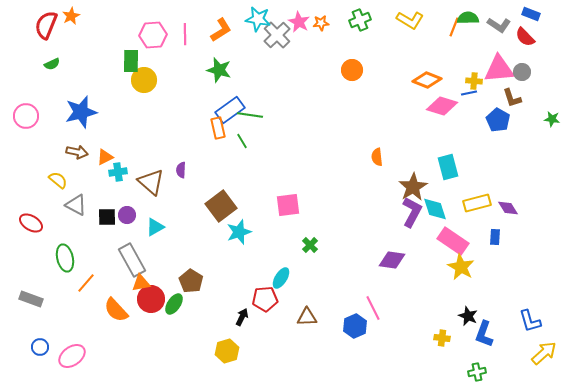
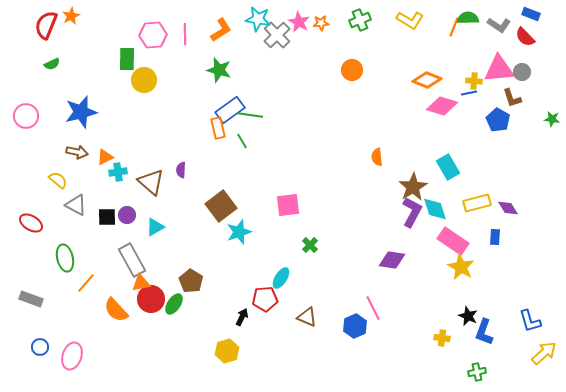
green rectangle at (131, 61): moved 4 px left, 2 px up
cyan rectangle at (448, 167): rotated 15 degrees counterclockwise
brown triangle at (307, 317): rotated 25 degrees clockwise
blue L-shape at (484, 334): moved 2 px up
pink ellipse at (72, 356): rotated 36 degrees counterclockwise
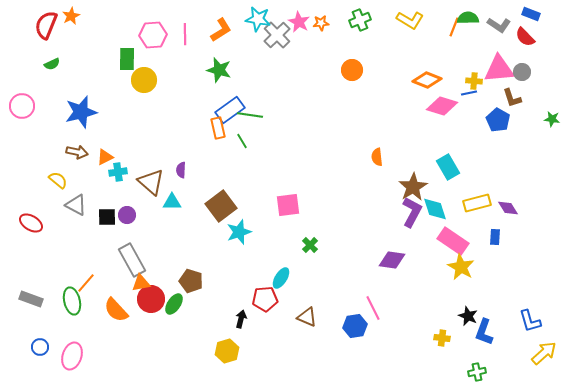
pink circle at (26, 116): moved 4 px left, 10 px up
cyan triangle at (155, 227): moved 17 px right, 25 px up; rotated 30 degrees clockwise
green ellipse at (65, 258): moved 7 px right, 43 px down
brown pentagon at (191, 281): rotated 15 degrees counterclockwise
black arrow at (242, 317): moved 1 px left, 2 px down; rotated 12 degrees counterclockwise
blue hexagon at (355, 326): rotated 15 degrees clockwise
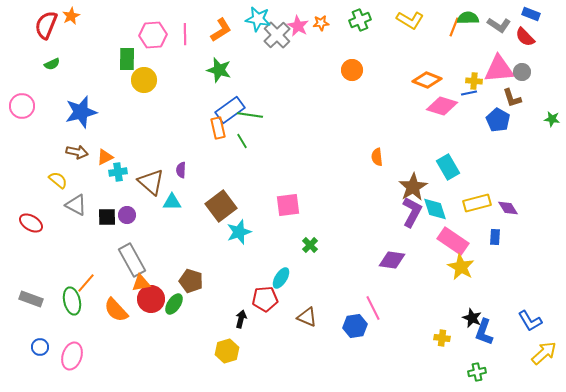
pink star at (299, 22): moved 1 px left, 4 px down
black star at (468, 316): moved 4 px right, 2 px down
blue L-shape at (530, 321): rotated 15 degrees counterclockwise
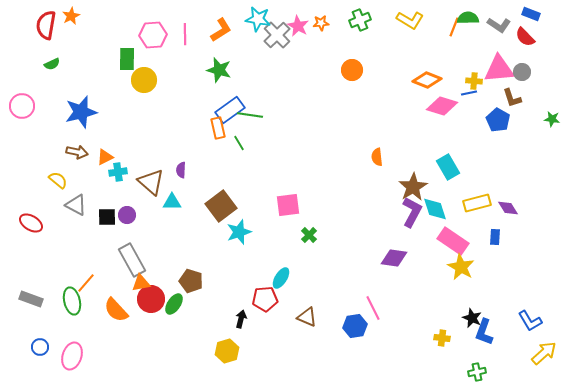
red semicircle at (46, 25): rotated 12 degrees counterclockwise
green line at (242, 141): moved 3 px left, 2 px down
green cross at (310, 245): moved 1 px left, 10 px up
purple diamond at (392, 260): moved 2 px right, 2 px up
